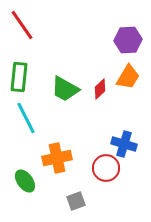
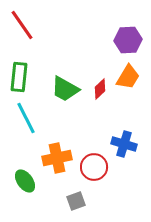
red circle: moved 12 px left, 1 px up
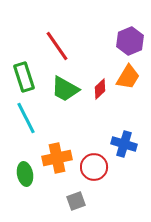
red line: moved 35 px right, 21 px down
purple hexagon: moved 2 px right, 1 px down; rotated 20 degrees counterclockwise
green rectangle: moved 5 px right; rotated 24 degrees counterclockwise
green ellipse: moved 7 px up; rotated 25 degrees clockwise
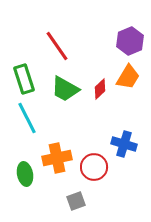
green rectangle: moved 2 px down
cyan line: moved 1 px right
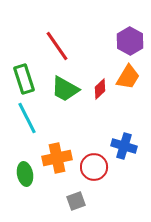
purple hexagon: rotated 8 degrees counterclockwise
blue cross: moved 2 px down
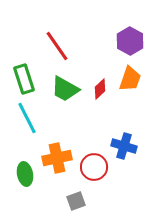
orange trapezoid: moved 2 px right, 2 px down; rotated 12 degrees counterclockwise
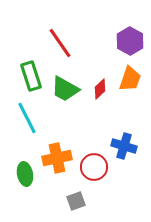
red line: moved 3 px right, 3 px up
green rectangle: moved 7 px right, 3 px up
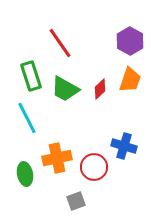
orange trapezoid: moved 1 px down
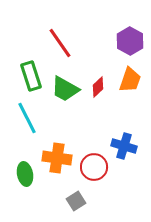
red diamond: moved 2 px left, 2 px up
orange cross: rotated 20 degrees clockwise
gray square: rotated 12 degrees counterclockwise
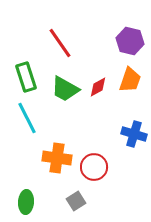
purple hexagon: rotated 16 degrees counterclockwise
green rectangle: moved 5 px left, 1 px down
red diamond: rotated 15 degrees clockwise
blue cross: moved 10 px right, 12 px up
green ellipse: moved 1 px right, 28 px down; rotated 15 degrees clockwise
